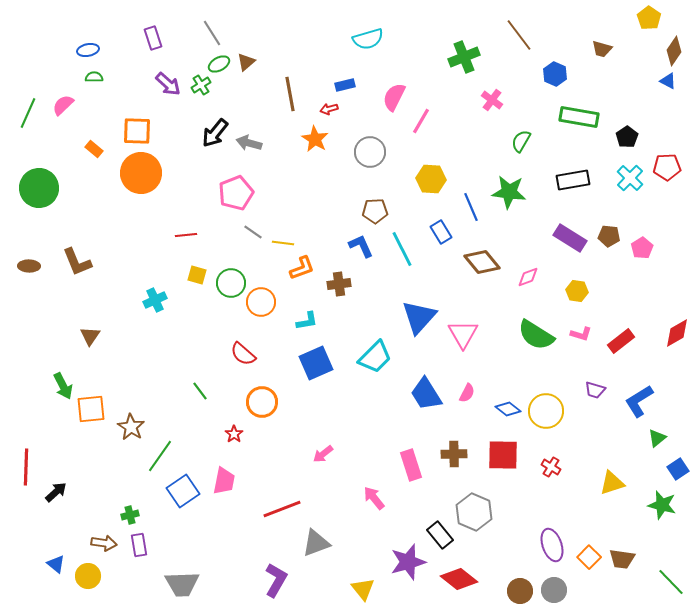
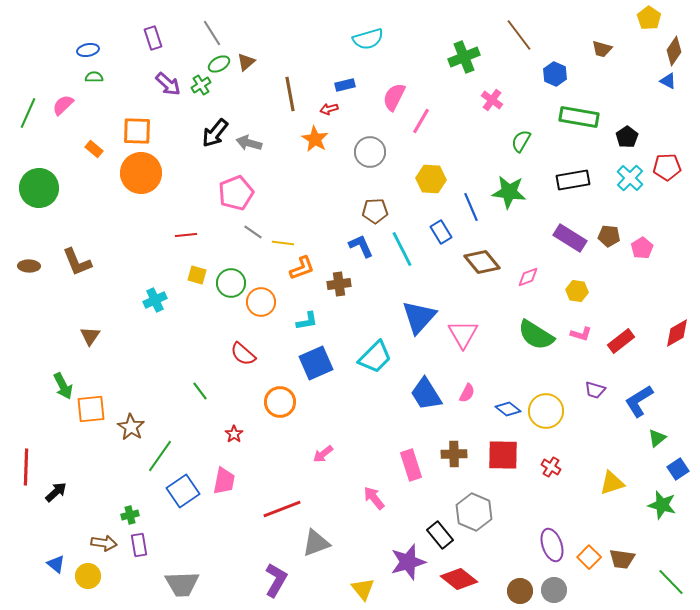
orange circle at (262, 402): moved 18 px right
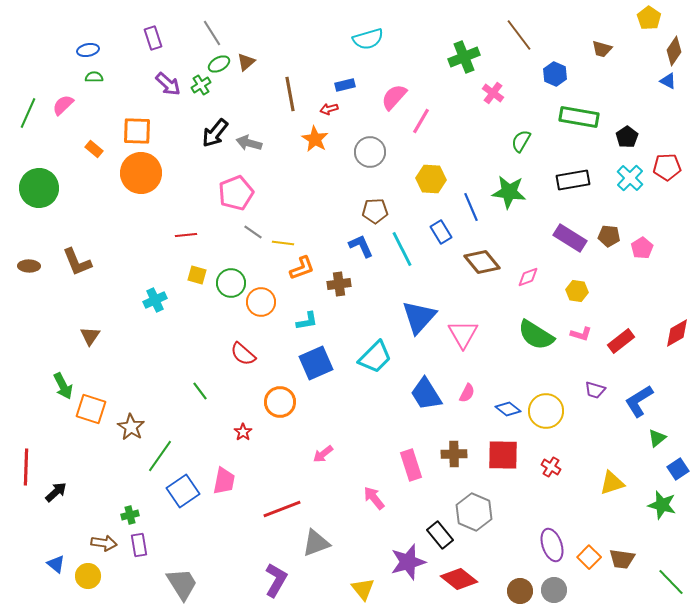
pink semicircle at (394, 97): rotated 16 degrees clockwise
pink cross at (492, 100): moved 1 px right, 7 px up
orange square at (91, 409): rotated 24 degrees clockwise
red star at (234, 434): moved 9 px right, 2 px up
gray trapezoid at (182, 584): rotated 120 degrees counterclockwise
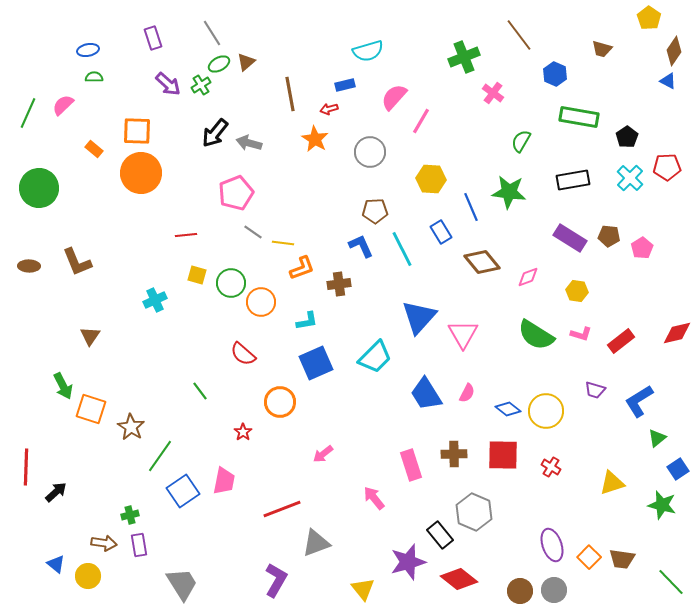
cyan semicircle at (368, 39): moved 12 px down
red diamond at (677, 333): rotated 16 degrees clockwise
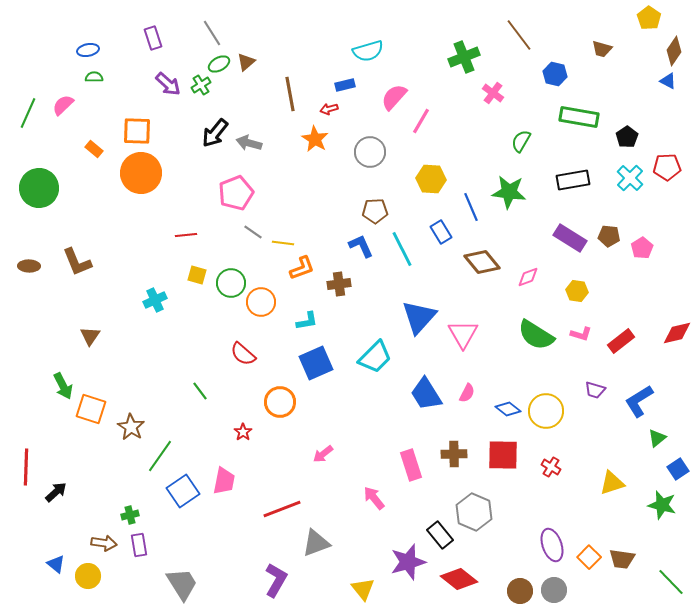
blue hexagon at (555, 74): rotated 10 degrees counterclockwise
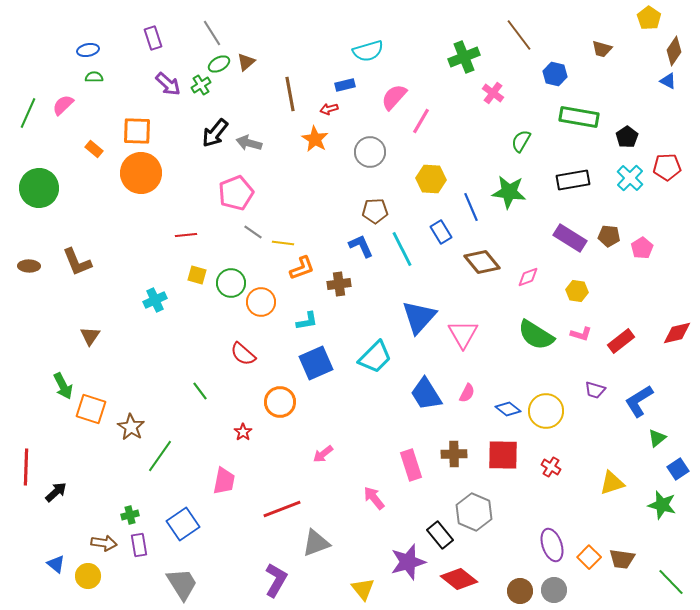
blue square at (183, 491): moved 33 px down
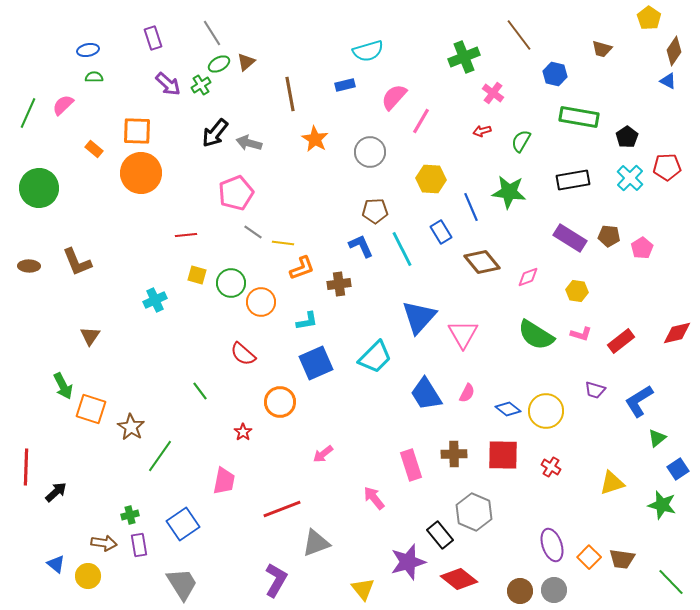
red arrow at (329, 109): moved 153 px right, 22 px down
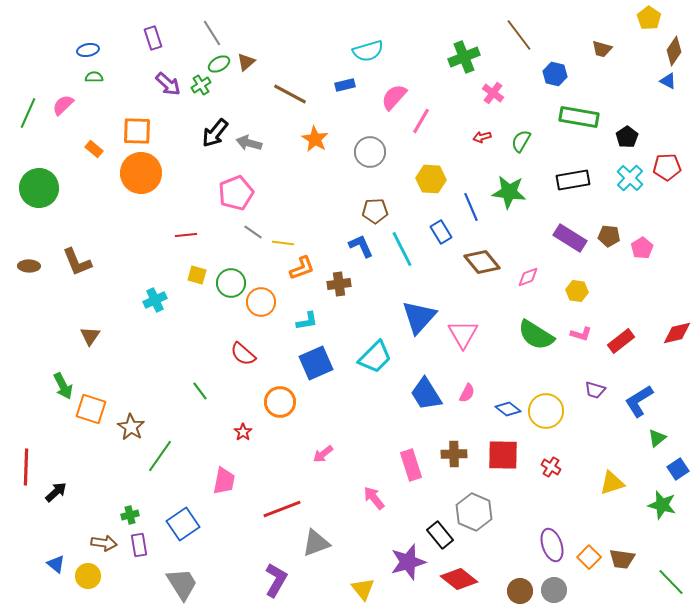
brown line at (290, 94): rotated 52 degrees counterclockwise
red arrow at (482, 131): moved 6 px down
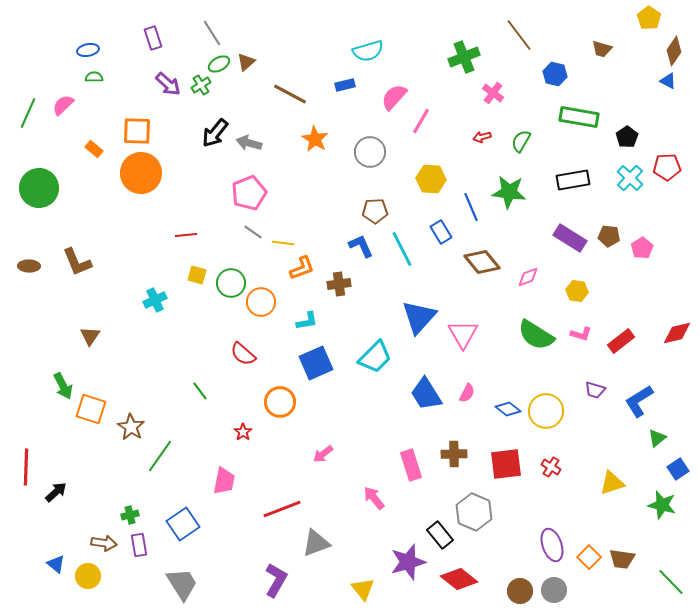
pink pentagon at (236, 193): moved 13 px right
red square at (503, 455): moved 3 px right, 9 px down; rotated 8 degrees counterclockwise
